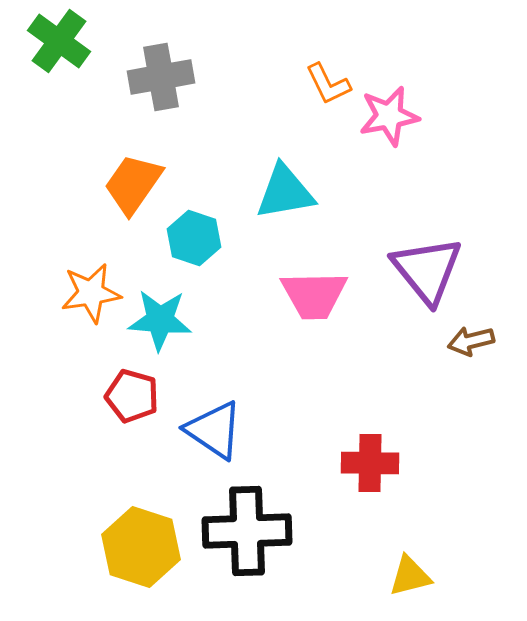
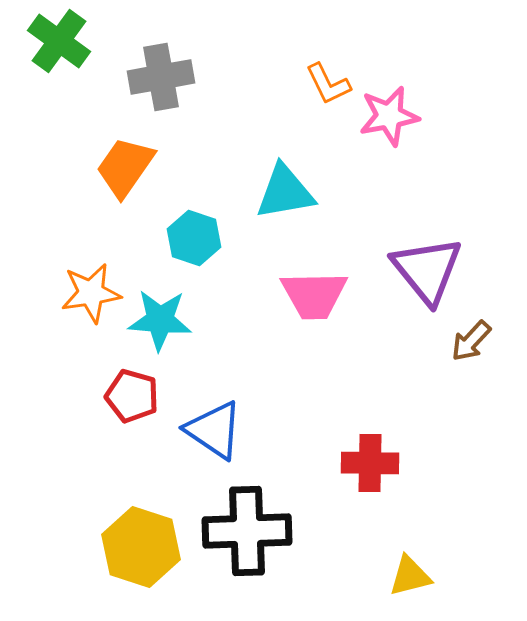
orange trapezoid: moved 8 px left, 17 px up
brown arrow: rotated 33 degrees counterclockwise
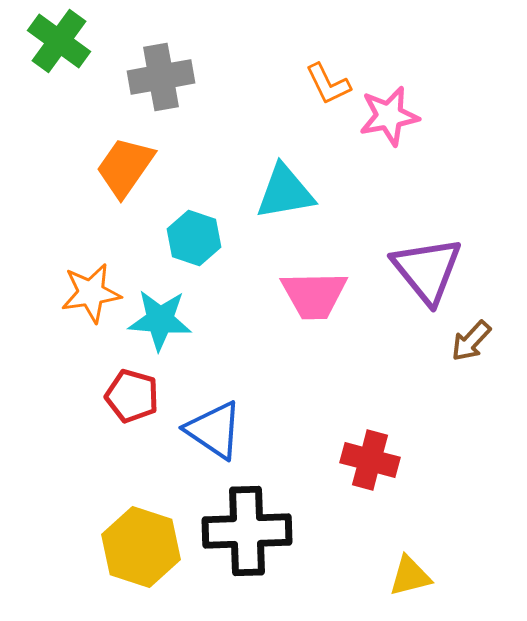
red cross: moved 3 px up; rotated 14 degrees clockwise
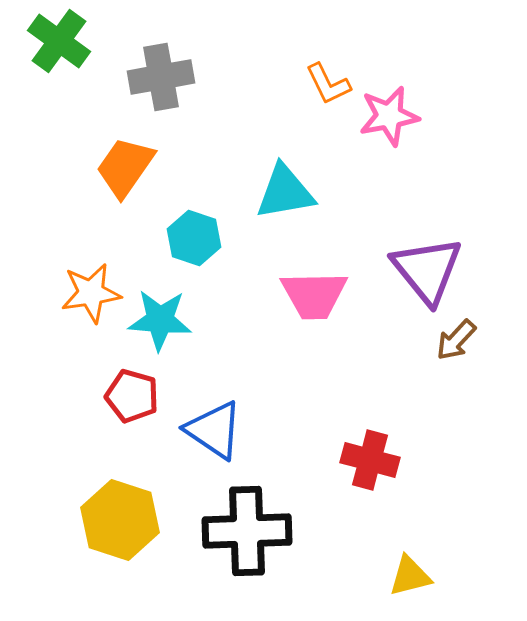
brown arrow: moved 15 px left, 1 px up
yellow hexagon: moved 21 px left, 27 px up
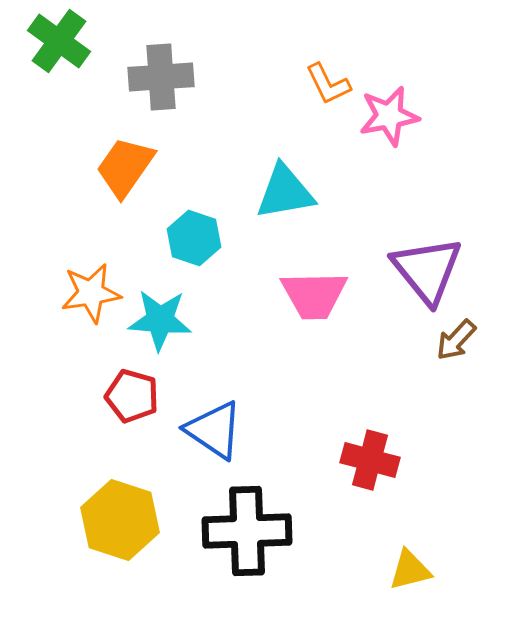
gray cross: rotated 6 degrees clockwise
yellow triangle: moved 6 px up
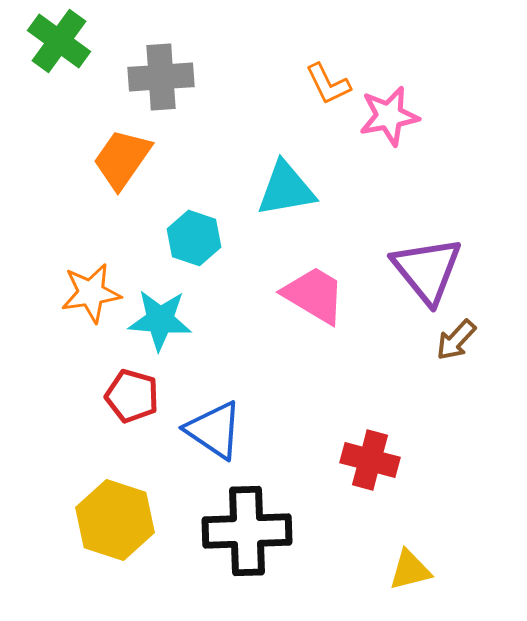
orange trapezoid: moved 3 px left, 8 px up
cyan triangle: moved 1 px right, 3 px up
pink trapezoid: rotated 148 degrees counterclockwise
yellow hexagon: moved 5 px left
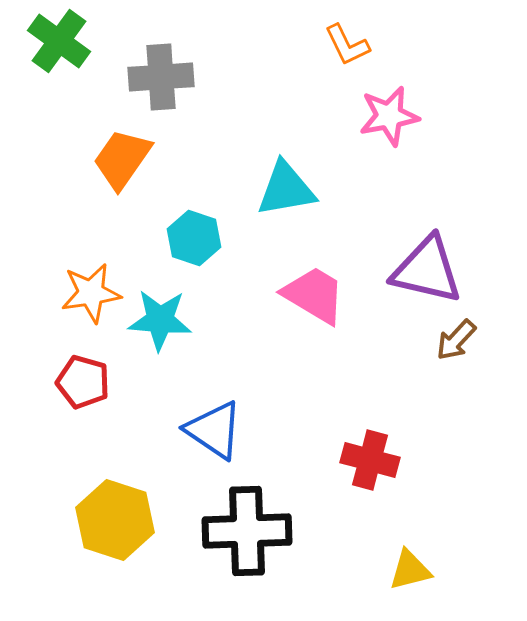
orange L-shape: moved 19 px right, 39 px up
purple triangle: rotated 38 degrees counterclockwise
red pentagon: moved 49 px left, 14 px up
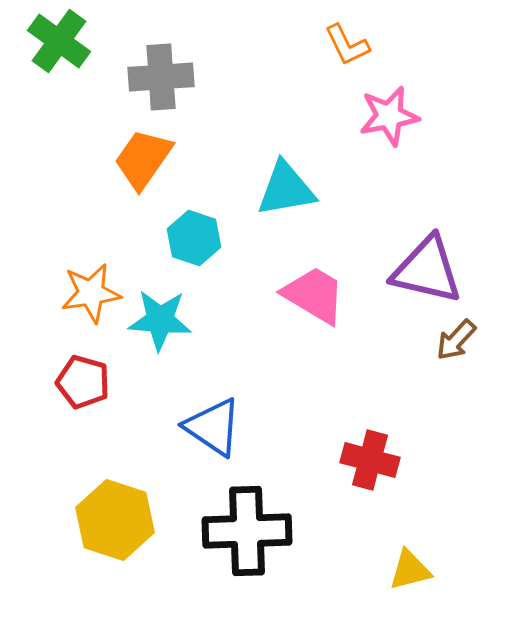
orange trapezoid: moved 21 px right
blue triangle: moved 1 px left, 3 px up
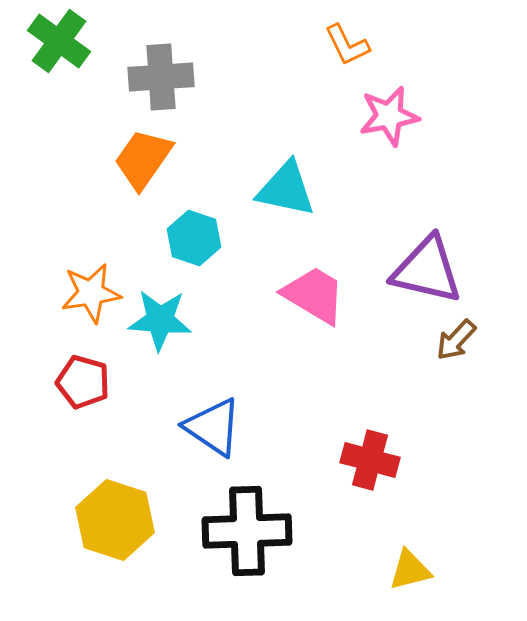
cyan triangle: rotated 22 degrees clockwise
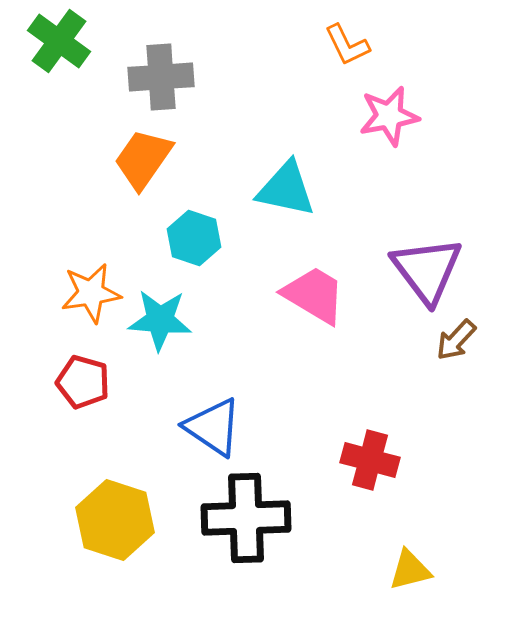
purple triangle: rotated 40 degrees clockwise
black cross: moved 1 px left, 13 px up
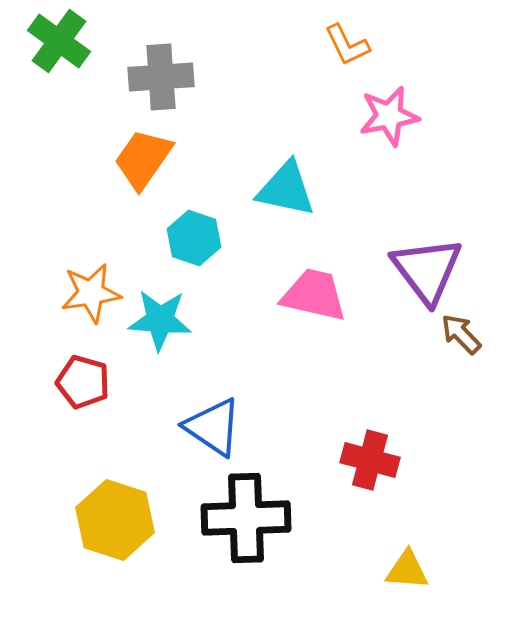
pink trapezoid: rotated 18 degrees counterclockwise
brown arrow: moved 5 px right, 6 px up; rotated 93 degrees clockwise
yellow triangle: moved 3 px left; rotated 18 degrees clockwise
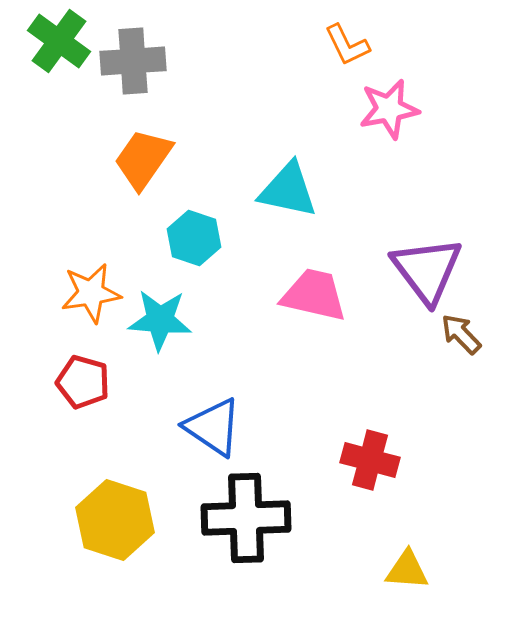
gray cross: moved 28 px left, 16 px up
pink star: moved 7 px up
cyan triangle: moved 2 px right, 1 px down
